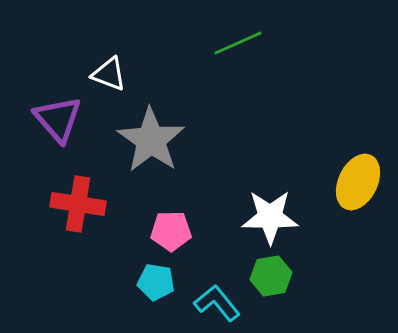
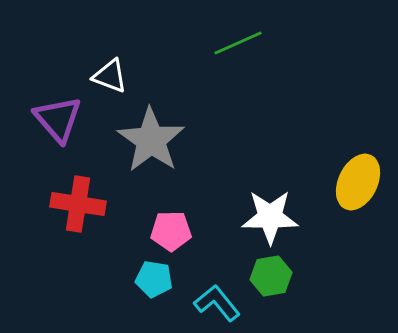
white triangle: moved 1 px right, 2 px down
cyan pentagon: moved 2 px left, 3 px up
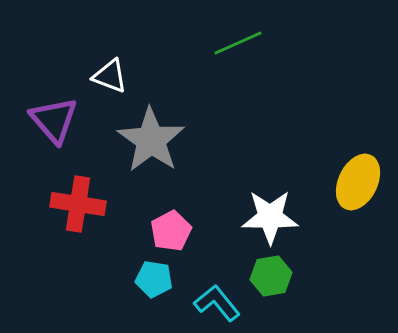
purple triangle: moved 4 px left, 1 px down
pink pentagon: rotated 27 degrees counterclockwise
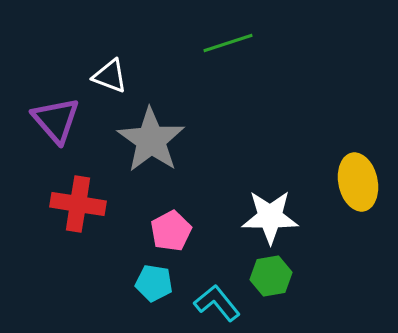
green line: moved 10 px left; rotated 6 degrees clockwise
purple triangle: moved 2 px right
yellow ellipse: rotated 38 degrees counterclockwise
cyan pentagon: moved 4 px down
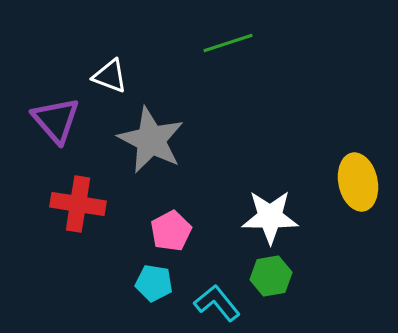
gray star: rotated 8 degrees counterclockwise
